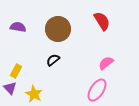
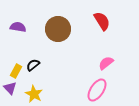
black semicircle: moved 20 px left, 5 px down
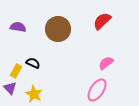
red semicircle: rotated 102 degrees counterclockwise
black semicircle: moved 2 px up; rotated 64 degrees clockwise
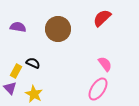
red semicircle: moved 3 px up
pink semicircle: moved 1 px left, 1 px down; rotated 91 degrees clockwise
pink ellipse: moved 1 px right, 1 px up
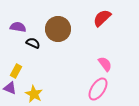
black semicircle: moved 20 px up
purple triangle: rotated 24 degrees counterclockwise
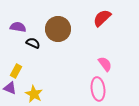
pink ellipse: rotated 40 degrees counterclockwise
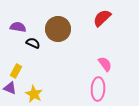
pink ellipse: rotated 10 degrees clockwise
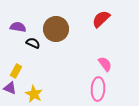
red semicircle: moved 1 px left, 1 px down
brown circle: moved 2 px left
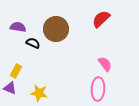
yellow star: moved 5 px right, 1 px up; rotated 18 degrees counterclockwise
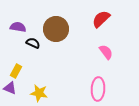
pink semicircle: moved 1 px right, 12 px up
